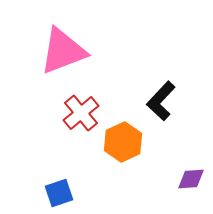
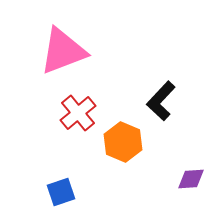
red cross: moved 3 px left
orange hexagon: rotated 12 degrees counterclockwise
blue square: moved 2 px right, 1 px up
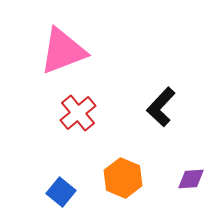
black L-shape: moved 6 px down
orange hexagon: moved 36 px down
blue square: rotated 32 degrees counterclockwise
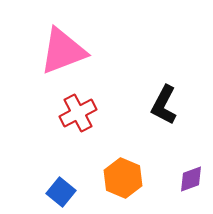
black L-shape: moved 3 px right, 2 px up; rotated 15 degrees counterclockwise
red cross: rotated 12 degrees clockwise
purple diamond: rotated 16 degrees counterclockwise
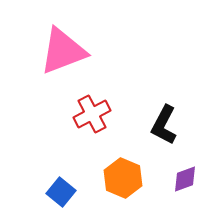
black L-shape: moved 20 px down
red cross: moved 14 px right, 1 px down
purple diamond: moved 6 px left
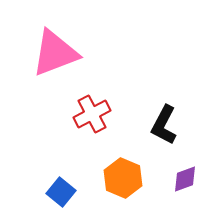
pink triangle: moved 8 px left, 2 px down
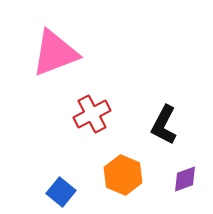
orange hexagon: moved 3 px up
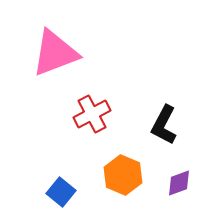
purple diamond: moved 6 px left, 4 px down
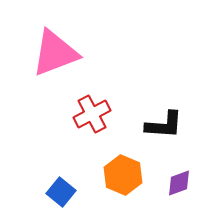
black L-shape: rotated 114 degrees counterclockwise
